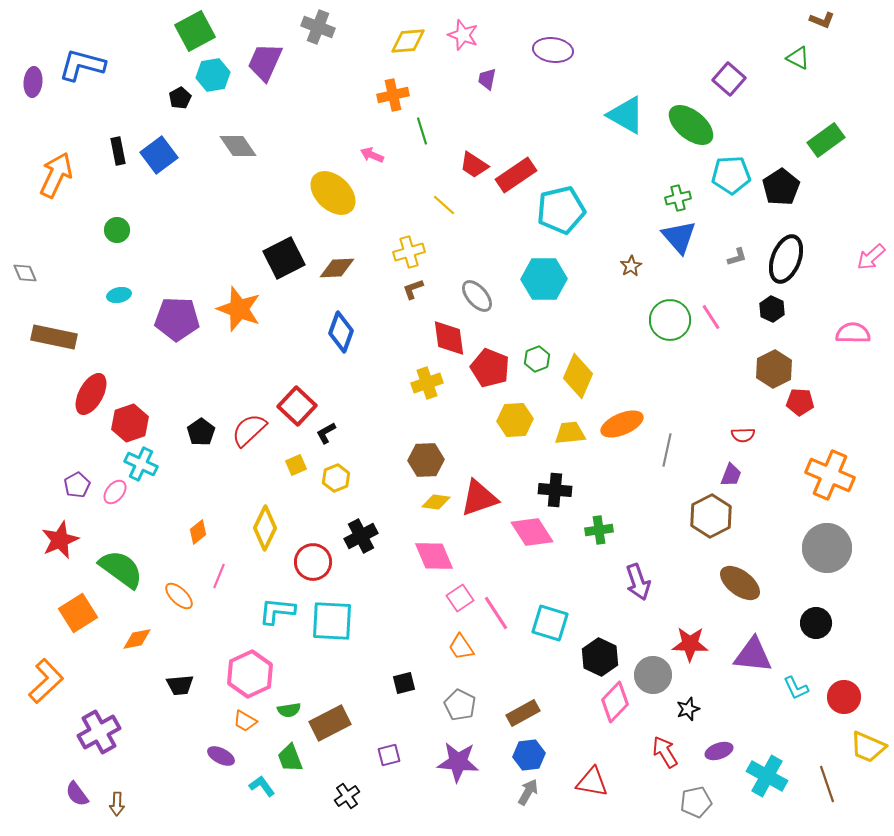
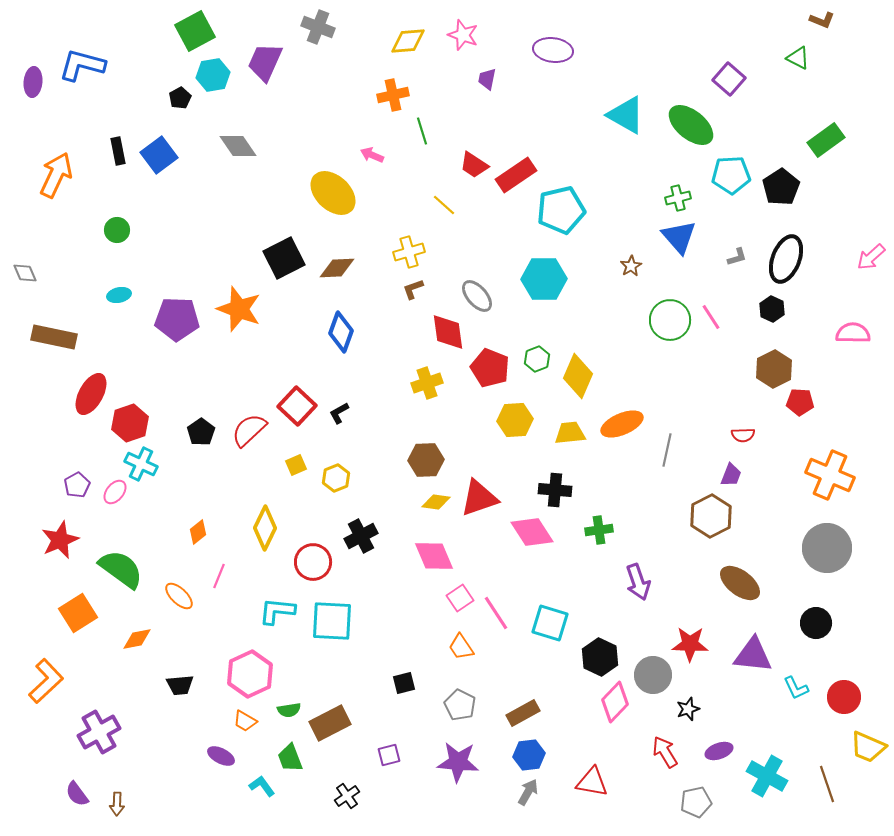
red diamond at (449, 338): moved 1 px left, 6 px up
black L-shape at (326, 433): moved 13 px right, 20 px up
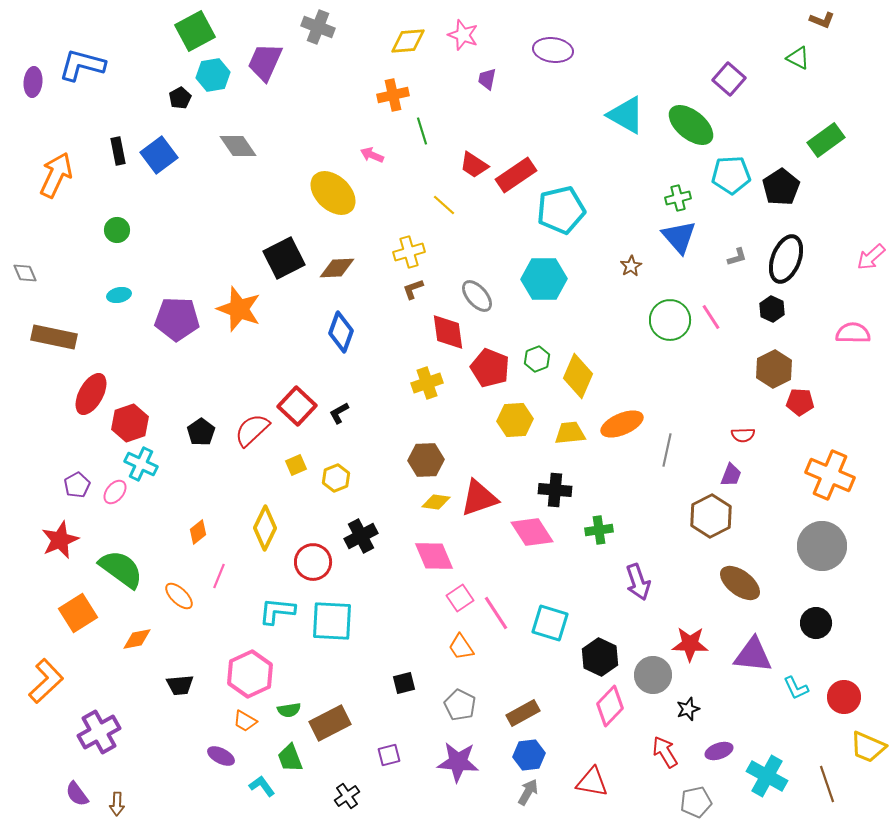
red semicircle at (249, 430): moved 3 px right
gray circle at (827, 548): moved 5 px left, 2 px up
pink diamond at (615, 702): moved 5 px left, 4 px down
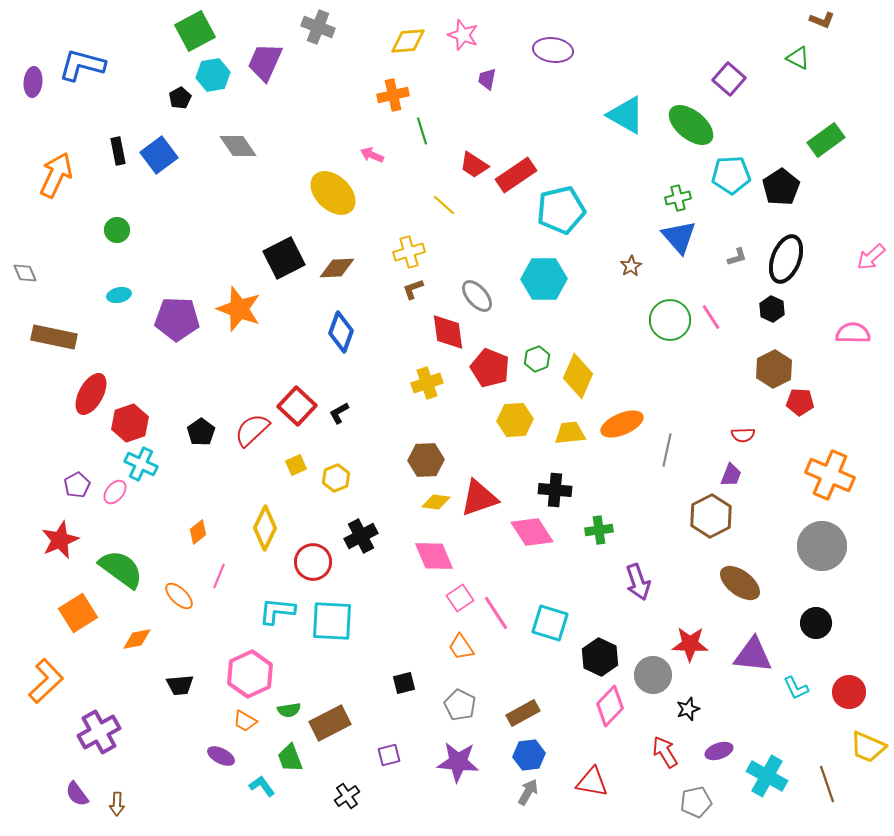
red circle at (844, 697): moved 5 px right, 5 px up
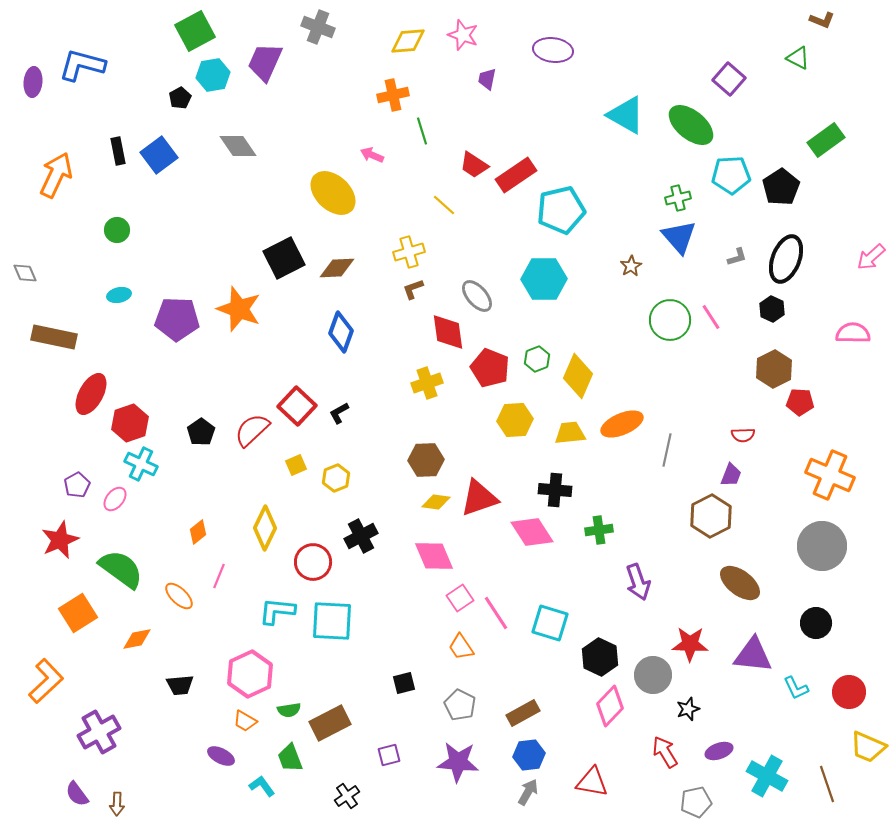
pink ellipse at (115, 492): moved 7 px down
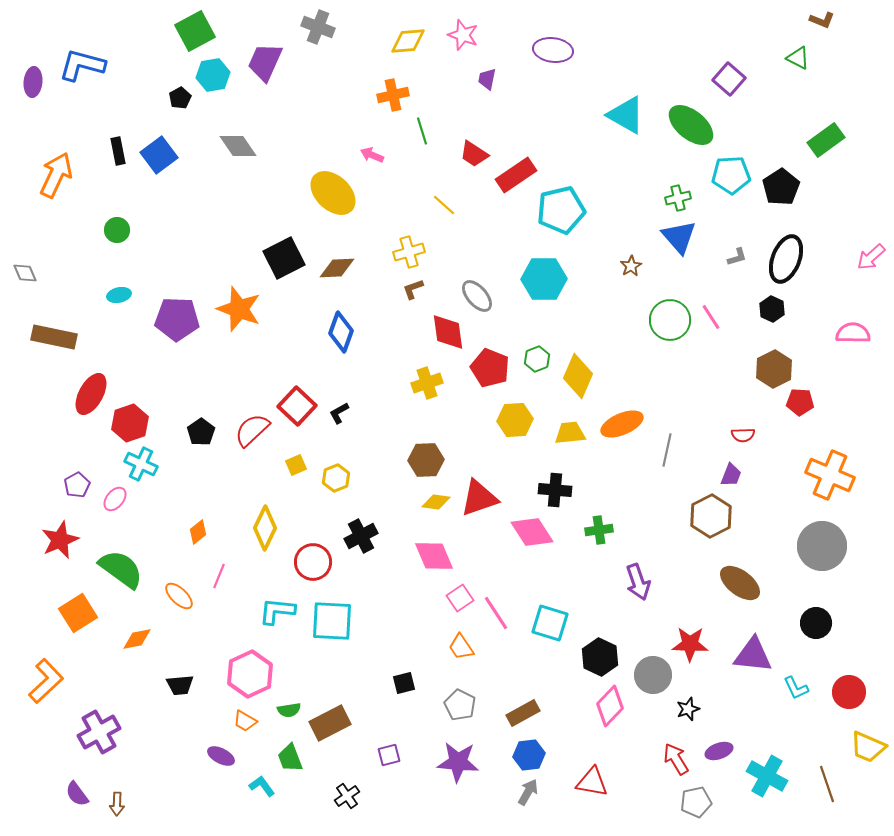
red trapezoid at (474, 165): moved 11 px up
red arrow at (665, 752): moved 11 px right, 7 px down
